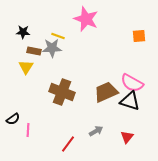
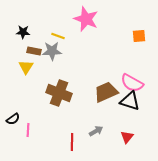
gray star: moved 3 px down
brown cross: moved 3 px left, 1 px down
red line: moved 4 px right, 2 px up; rotated 36 degrees counterclockwise
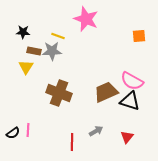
pink semicircle: moved 2 px up
black semicircle: moved 14 px down
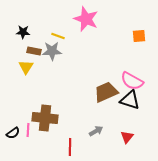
brown cross: moved 14 px left, 25 px down; rotated 15 degrees counterclockwise
black triangle: moved 1 px up
red line: moved 2 px left, 5 px down
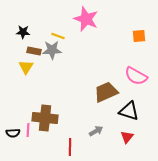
gray star: moved 1 px up
pink semicircle: moved 4 px right, 5 px up
black triangle: moved 1 px left, 11 px down
black semicircle: rotated 32 degrees clockwise
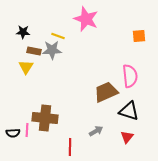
pink semicircle: moved 6 px left; rotated 125 degrees counterclockwise
pink line: moved 1 px left
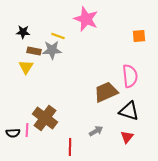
brown cross: rotated 30 degrees clockwise
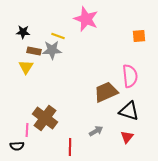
black semicircle: moved 4 px right, 13 px down
